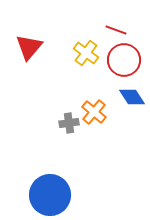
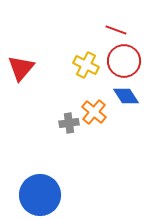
red triangle: moved 8 px left, 21 px down
yellow cross: moved 12 px down; rotated 10 degrees counterclockwise
red circle: moved 1 px down
blue diamond: moved 6 px left, 1 px up
blue circle: moved 10 px left
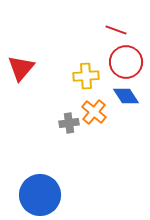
red circle: moved 2 px right, 1 px down
yellow cross: moved 11 px down; rotated 30 degrees counterclockwise
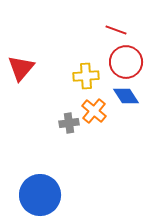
orange cross: moved 1 px up
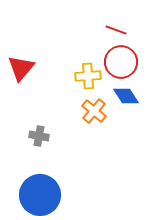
red circle: moved 5 px left
yellow cross: moved 2 px right
gray cross: moved 30 px left, 13 px down; rotated 18 degrees clockwise
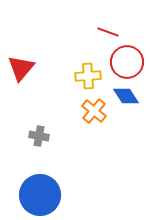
red line: moved 8 px left, 2 px down
red circle: moved 6 px right
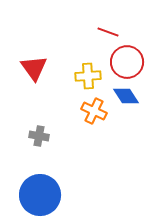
red triangle: moved 13 px right; rotated 16 degrees counterclockwise
orange cross: rotated 15 degrees counterclockwise
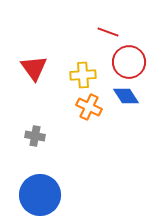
red circle: moved 2 px right
yellow cross: moved 5 px left, 1 px up
orange cross: moved 5 px left, 4 px up
gray cross: moved 4 px left
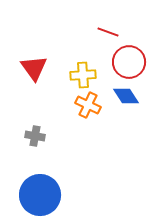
orange cross: moved 1 px left, 2 px up
